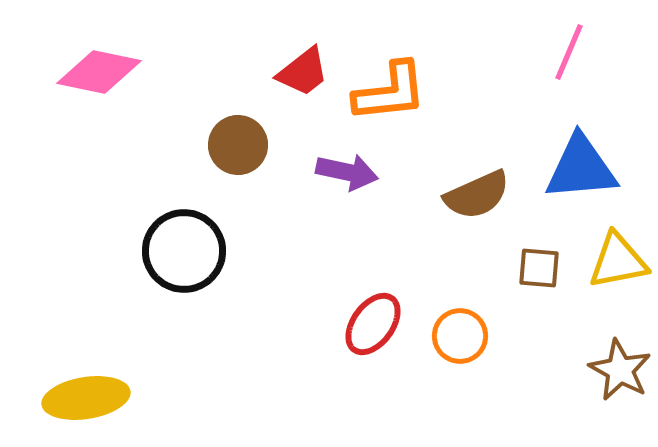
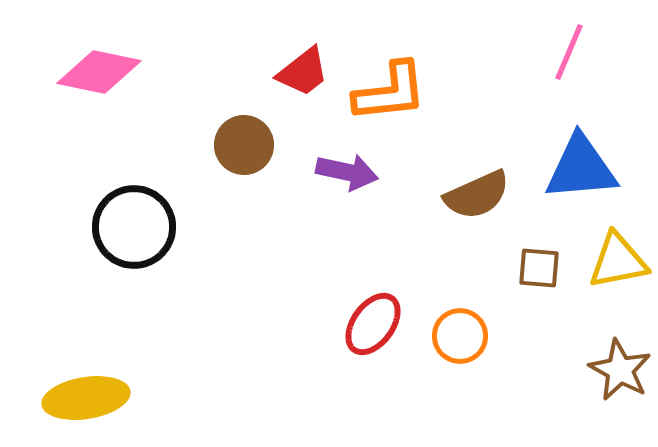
brown circle: moved 6 px right
black circle: moved 50 px left, 24 px up
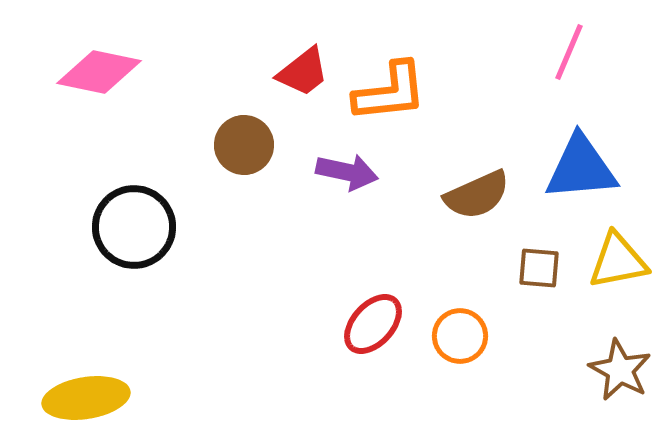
red ellipse: rotated 6 degrees clockwise
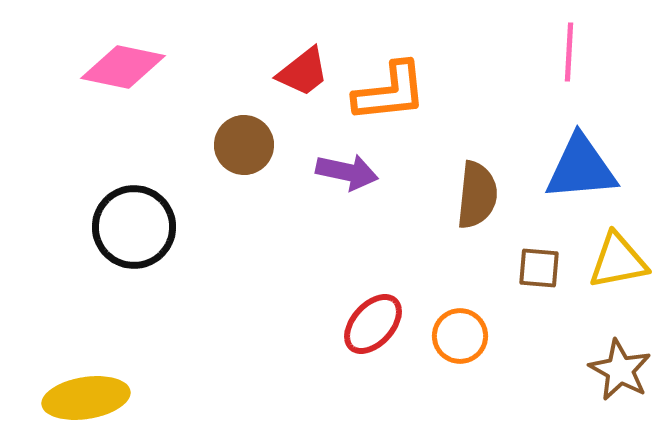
pink line: rotated 20 degrees counterclockwise
pink diamond: moved 24 px right, 5 px up
brown semicircle: rotated 60 degrees counterclockwise
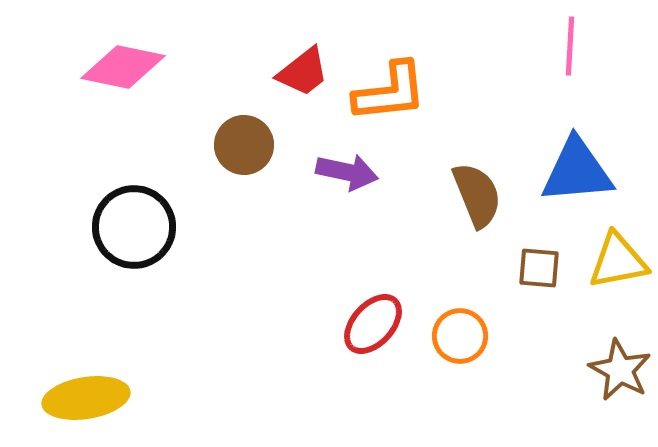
pink line: moved 1 px right, 6 px up
blue triangle: moved 4 px left, 3 px down
brown semicircle: rotated 28 degrees counterclockwise
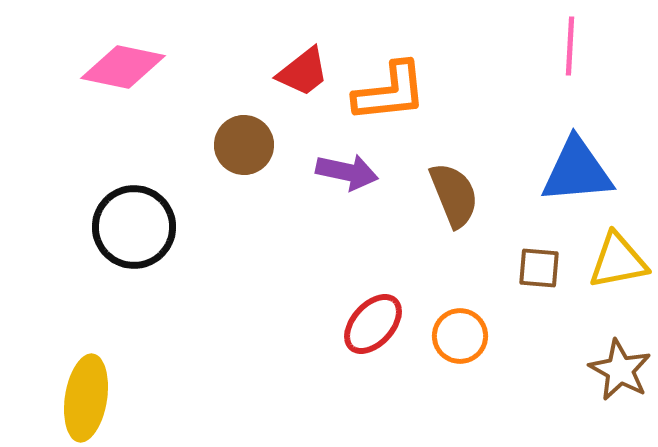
brown semicircle: moved 23 px left
yellow ellipse: rotated 72 degrees counterclockwise
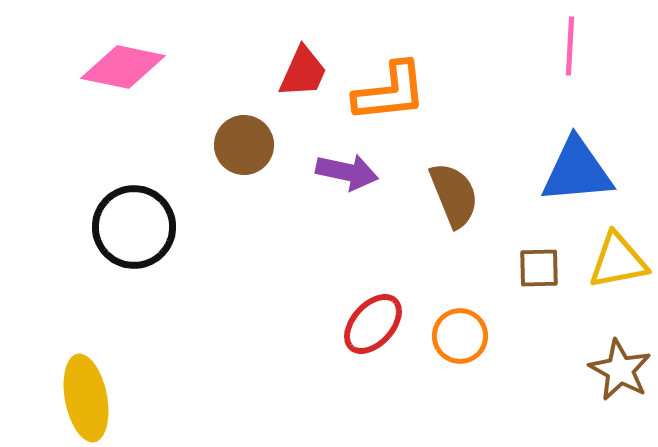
red trapezoid: rotated 28 degrees counterclockwise
brown square: rotated 6 degrees counterclockwise
yellow ellipse: rotated 20 degrees counterclockwise
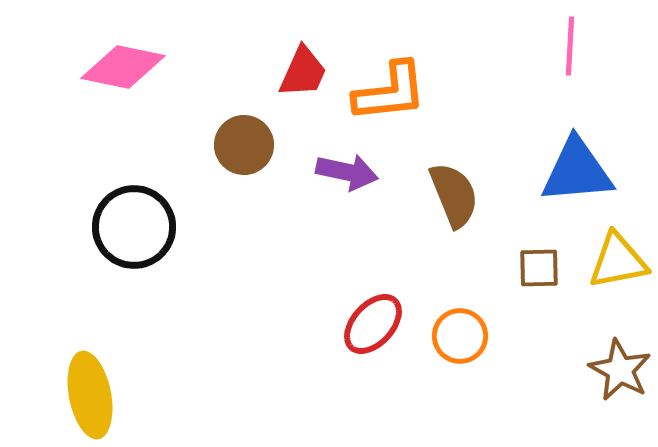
yellow ellipse: moved 4 px right, 3 px up
